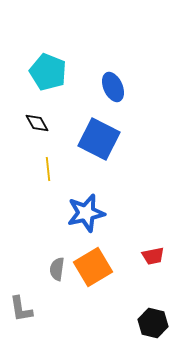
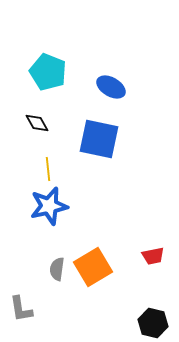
blue ellipse: moved 2 px left; rotated 36 degrees counterclockwise
blue square: rotated 15 degrees counterclockwise
blue star: moved 37 px left, 7 px up
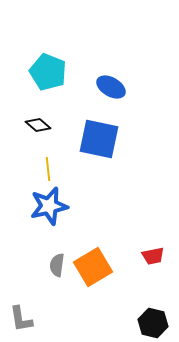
black diamond: moved 1 px right, 2 px down; rotated 20 degrees counterclockwise
gray semicircle: moved 4 px up
gray L-shape: moved 10 px down
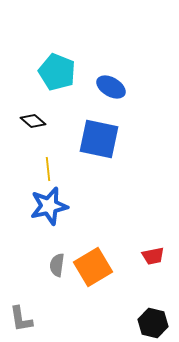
cyan pentagon: moved 9 px right
black diamond: moved 5 px left, 4 px up
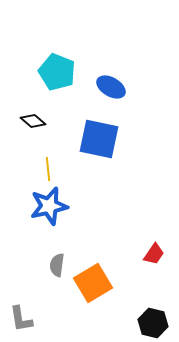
red trapezoid: moved 1 px right, 2 px up; rotated 45 degrees counterclockwise
orange square: moved 16 px down
